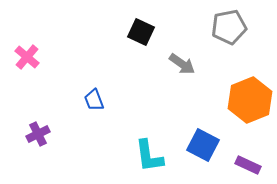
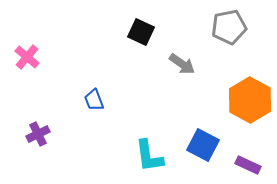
orange hexagon: rotated 9 degrees counterclockwise
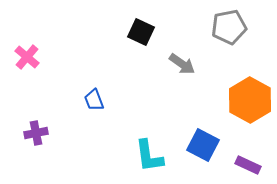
purple cross: moved 2 px left, 1 px up; rotated 15 degrees clockwise
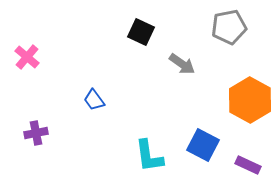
blue trapezoid: rotated 15 degrees counterclockwise
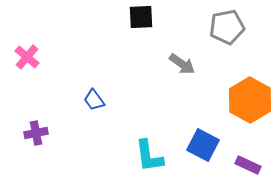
gray pentagon: moved 2 px left
black square: moved 15 px up; rotated 28 degrees counterclockwise
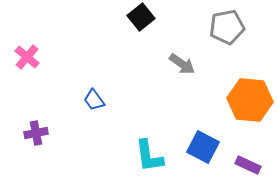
black square: rotated 36 degrees counterclockwise
orange hexagon: rotated 24 degrees counterclockwise
blue square: moved 2 px down
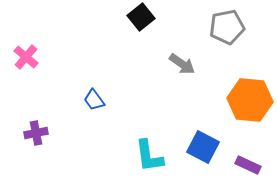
pink cross: moved 1 px left
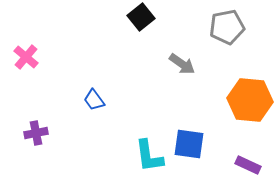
blue square: moved 14 px left, 3 px up; rotated 20 degrees counterclockwise
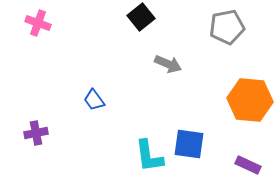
pink cross: moved 12 px right, 34 px up; rotated 20 degrees counterclockwise
gray arrow: moved 14 px left; rotated 12 degrees counterclockwise
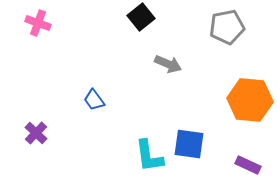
purple cross: rotated 35 degrees counterclockwise
